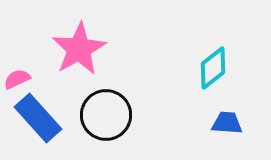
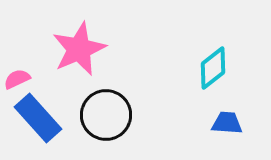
pink star: rotated 6 degrees clockwise
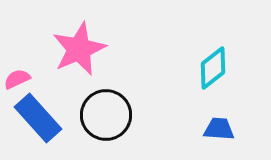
blue trapezoid: moved 8 px left, 6 px down
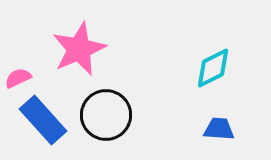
cyan diamond: rotated 12 degrees clockwise
pink semicircle: moved 1 px right, 1 px up
blue rectangle: moved 5 px right, 2 px down
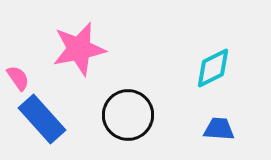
pink star: rotated 12 degrees clockwise
pink semicircle: rotated 80 degrees clockwise
black circle: moved 22 px right
blue rectangle: moved 1 px left, 1 px up
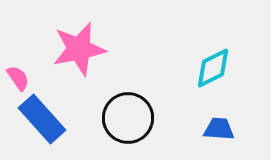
black circle: moved 3 px down
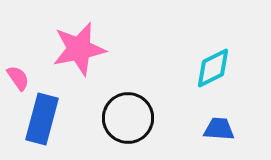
blue rectangle: rotated 57 degrees clockwise
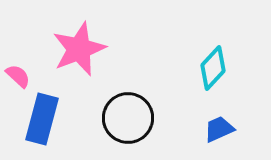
pink star: rotated 10 degrees counterclockwise
cyan diamond: rotated 21 degrees counterclockwise
pink semicircle: moved 2 px up; rotated 12 degrees counterclockwise
blue trapezoid: rotated 28 degrees counterclockwise
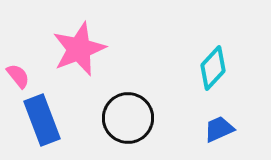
pink semicircle: rotated 8 degrees clockwise
blue rectangle: moved 1 px down; rotated 36 degrees counterclockwise
